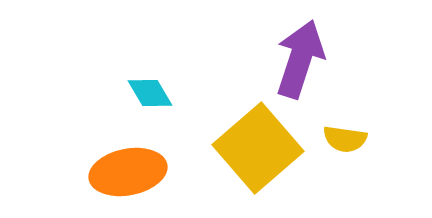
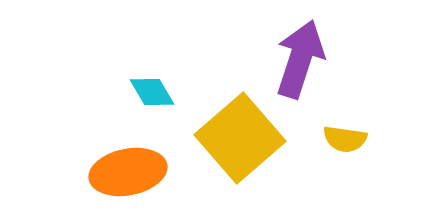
cyan diamond: moved 2 px right, 1 px up
yellow square: moved 18 px left, 10 px up
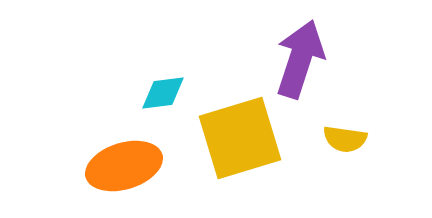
cyan diamond: moved 11 px right, 1 px down; rotated 66 degrees counterclockwise
yellow square: rotated 24 degrees clockwise
orange ellipse: moved 4 px left, 6 px up; rotated 6 degrees counterclockwise
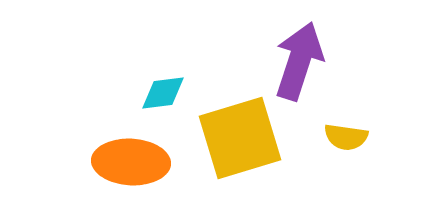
purple arrow: moved 1 px left, 2 px down
yellow semicircle: moved 1 px right, 2 px up
orange ellipse: moved 7 px right, 4 px up; rotated 20 degrees clockwise
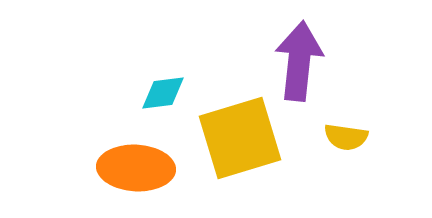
purple arrow: rotated 12 degrees counterclockwise
orange ellipse: moved 5 px right, 6 px down
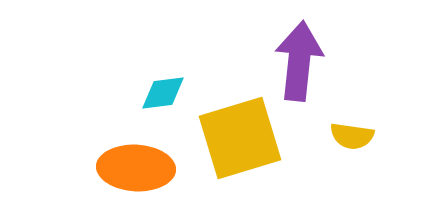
yellow semicircle: moved 6 px right, 1 px up
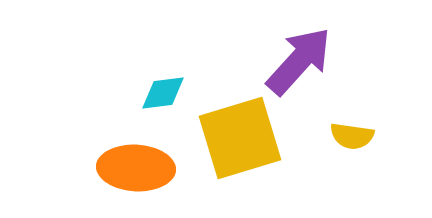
purple arrow: rotated 36 degrees clockwise
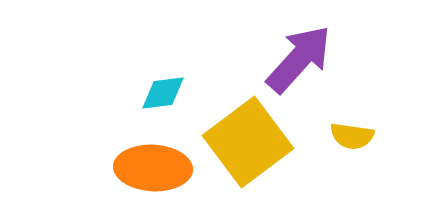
purple arrow: moved 2 px up
yellow square: moved 8 px right, 4 px down; rotated 20 degrees counterclockwise
orange ellipse: moved 17 px right
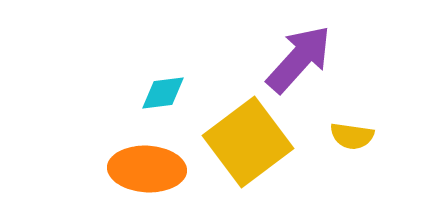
orange ellipse: moved 6 px left, 1 px down
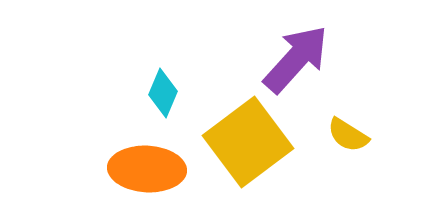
purple arrow: moved 3 px left
cyan diamond: rotated 60 degrees counterclockwise
yellow semicircle: moved 4 px left, 1 px up; rotated 24 degrees clockwise
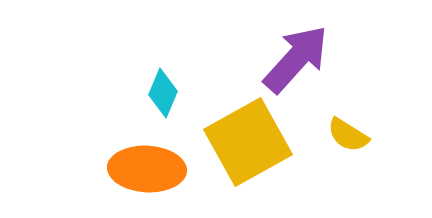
yellow square: rotated 8 degrees clockwise
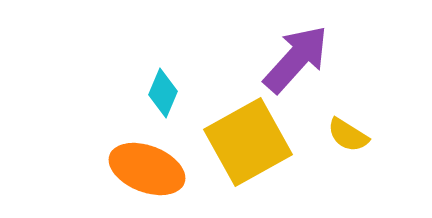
orange ellipse: rotated 18 degrees clockwise
